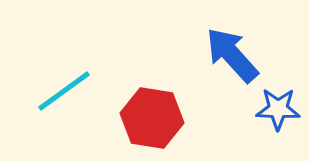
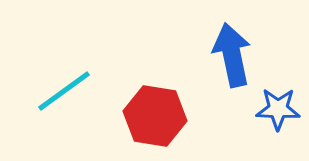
blue arrow: rotated 30 degrees clockwise
red hexagon: moved 3 px right, 2 px up
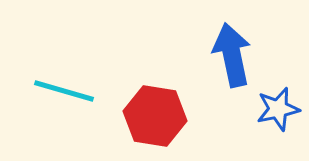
cyan line: rotated 52 degrees clockwise
blue star: rotated 15 degrees counterclockwise
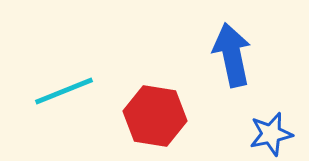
cyan line: rotated 38 degrees counterclockwise
blue star: moved 7 px left, 25 px down
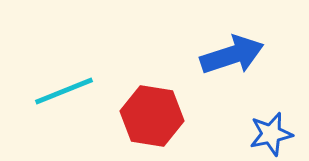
blue arrow: rotated 84 degrees clockwise
red hexagon: moved 3 px left
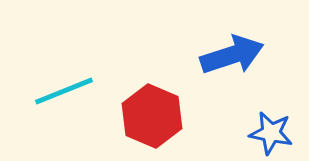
red hexagon: rotated 14 degrees clockwise
blue star: moved 1 px up; rotated 24 degrees clockwise
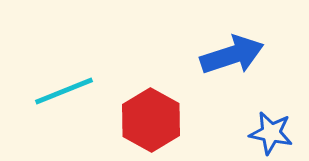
red hexagon: moved 1 px left, 4 px down; rotated 6 degrees clockwise
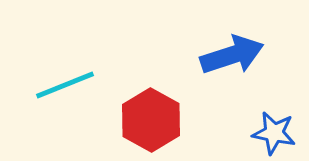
cyan line: moved 1 px right, 6 px up
blue star: moved 3 px right
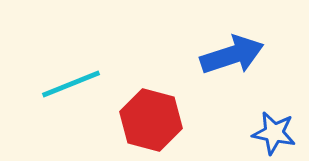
cyan line: moved 6 px right, 1 px up
red hexagon: rotated 14 degrees counterclockwise
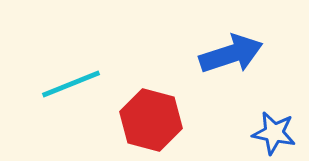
blue arrow: moved 1 px left, 1 px up
